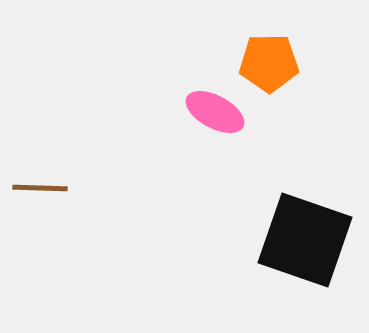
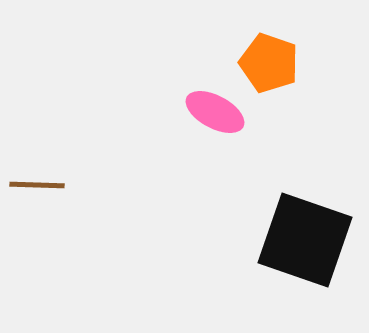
orange pentagon: rotated 20 degrees clockwise
brown line: moved 3 px left, 3 px up
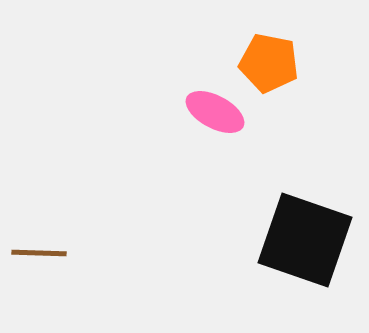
orange pentagon: rotated 8 degrees counterclockwise
brown line: moved 2 px right, 68 px down
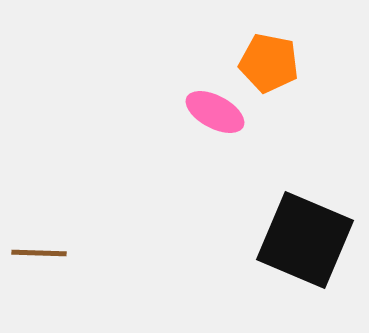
black square: rotated 4 degrees clockwise
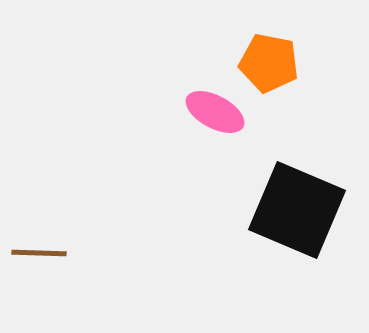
black square: moved 8 px left, 30 px up
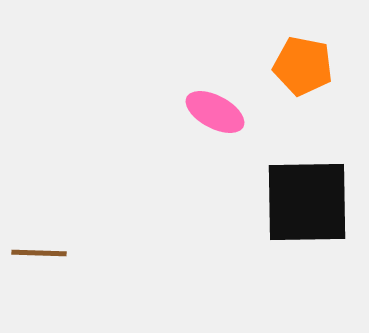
orange pentagon: moved 34 px right, 3 px down
black square: moved 10 px right, 8 px up; rotated 24 degrees counterclockwise
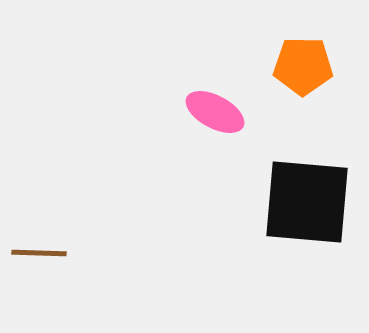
orange pentagon: rotated 10 degrees counterclockwise
black square: rotated 6 degrees clockwise
